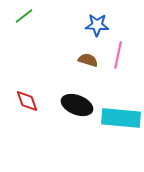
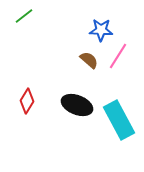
blue star: moved 4 px right, 5 px down
pink line: moved 1 px down; rotated 20 degrees clockwise
brown semicircle: moved 1 px right; rotated 24 degrees clockwise
red diamond: rotated 50 degrees clockwise
cyan rectangle: moved 2 px left, 2 px down; rotated 57 degrees clockwise
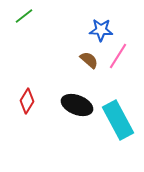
cyan rectangle: moved 1 px left
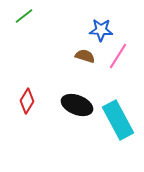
brown semicircle: moved 4 px left, 4 px up; rotated 24 degrees counterclockwise
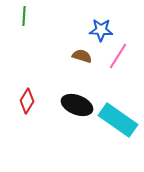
green line: rotated 48 degrees counterclockwise
brown semicircle: moved 3 px left
cyan rectangle: rotated 27 degrees counterclockwise
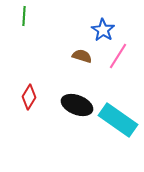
blue star: moved 2 px right; rotated 30 degrees clockwise
red diamond: moved 2 px right, 4 px up
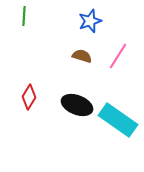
blue star: moved 13 px left, 9 px up; rotated 20 degrees clockwise
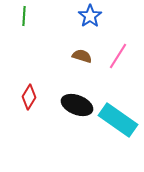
blue star: moved 5 px up; rotated 15 degrees counterclockwise
